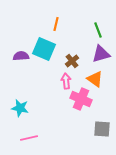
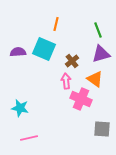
purple semicircle: moved 3 px left, 4 px up
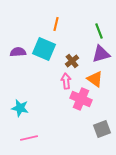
green line: moved 1 px right, 1 px down
gray square: rotated 24 degrees counterclockwise
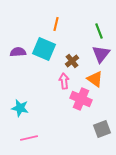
purple triangle: rotated 36 degrees counterclockwise
pink arrow: moved 2 px left
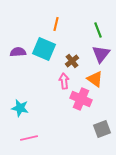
green line: moved 1 px left, 1 px up
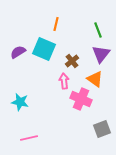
purple semicircle: rotated 28 degrees counterclockwise
cyan star: moved 6 px up
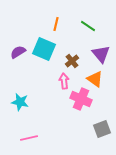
green line: moved 10 px left, 4 px up; rotated 35 degrees counterclockwise
purple triangle: rotated 18 degrees counterclockwise
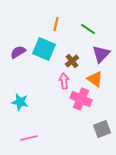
green line: moved 3 px down
purple triangle: rotated 24 degrees clockwise
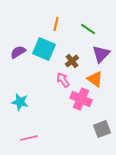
pink arrow: moved 1 px left, 1 px up; rotated 28 degrees counterclockwise
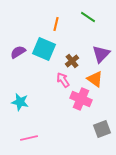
green line: moved 12 px up
